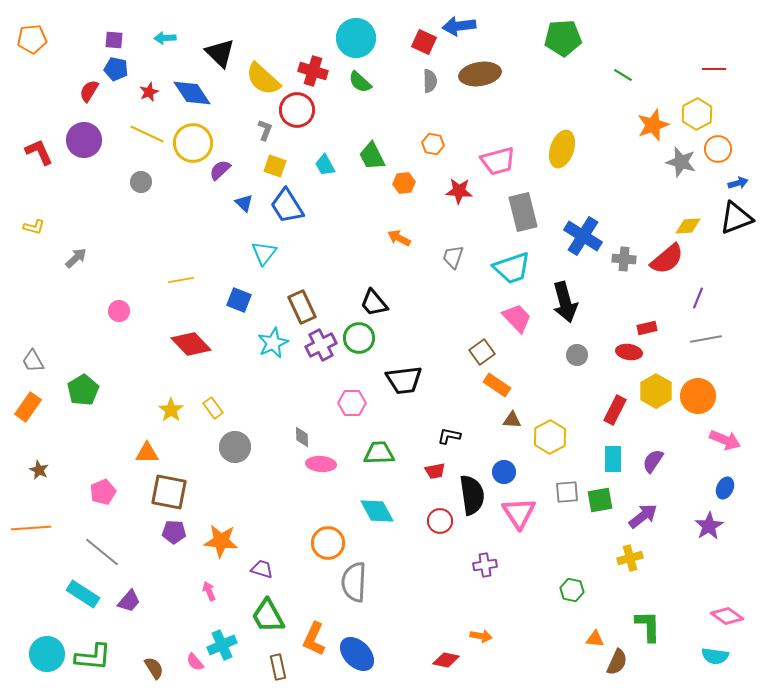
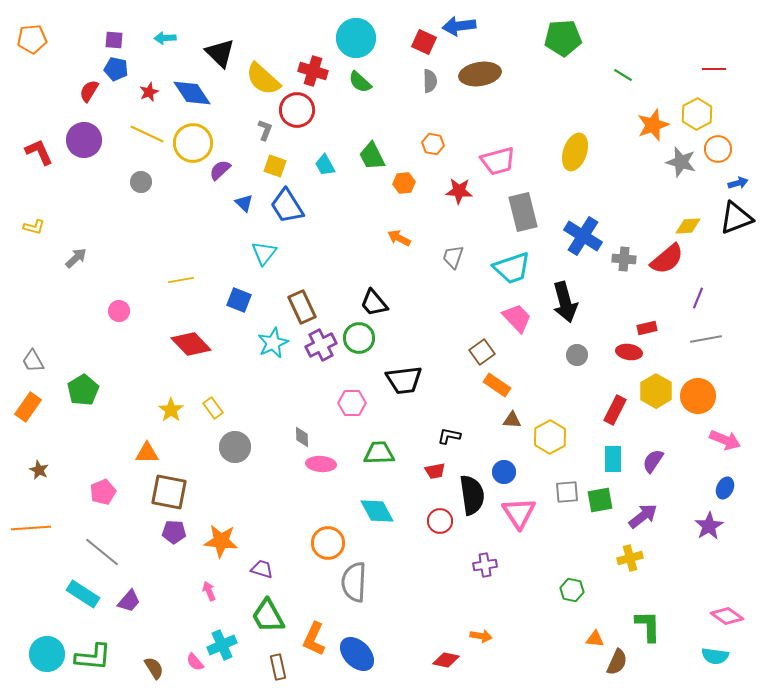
yellow ellipse at (562, 149): moved 13 px right, 3 px down
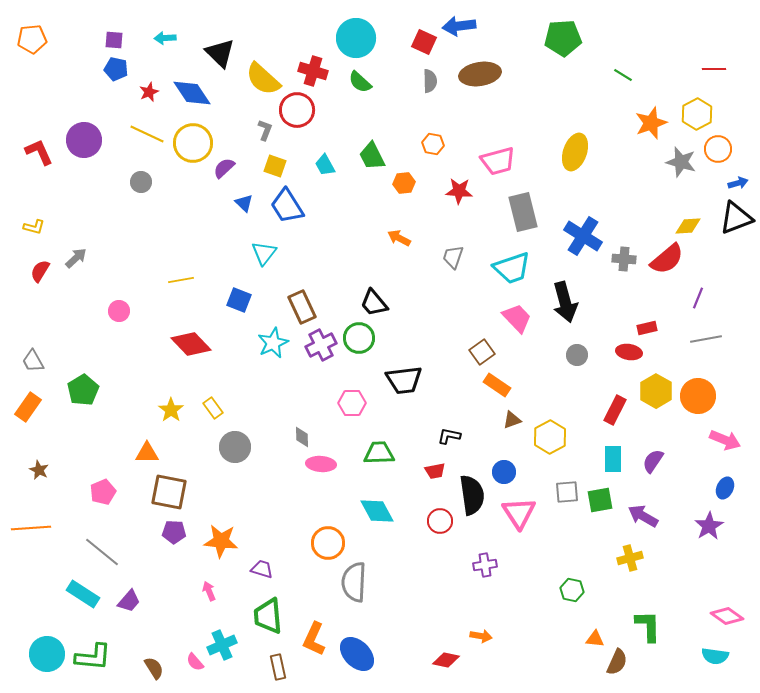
red semicircle at (89, 91): moved 49 px left, 180 px down
orange star at (653, 125): moved 2 px left, 2 px up
purple semicircle at (220, 170): moved 4 px right, 2 px up
brown triangle at (512, 420): rotated 24 degrees counterclockwise
purple arrow at (643, 516): rotated 112 degrees counterclockwise
green trapezoid at (268, 616): rotated 24 degrees clockwise
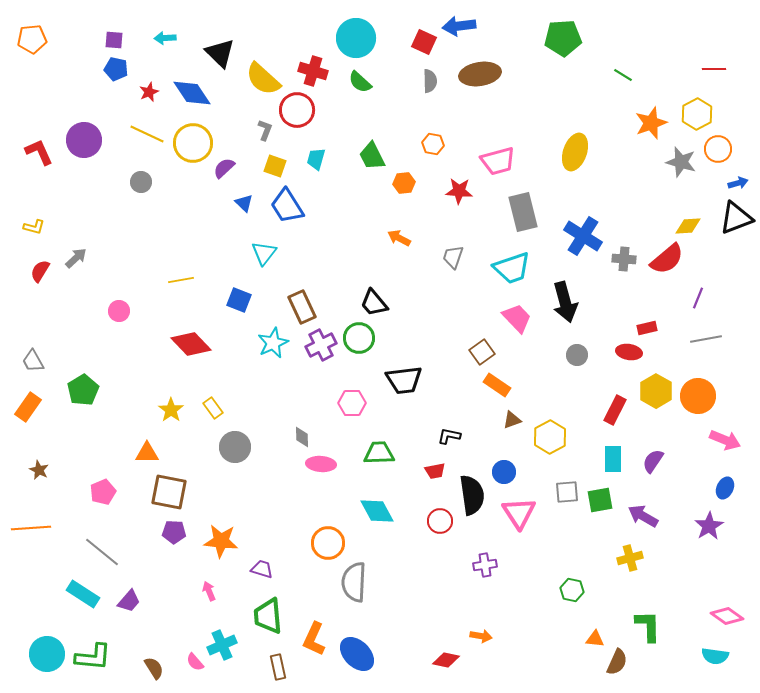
cyan trapezoid at (325, 165): moved 9 px left, 6 px up; rotated 45 degrees clockwise
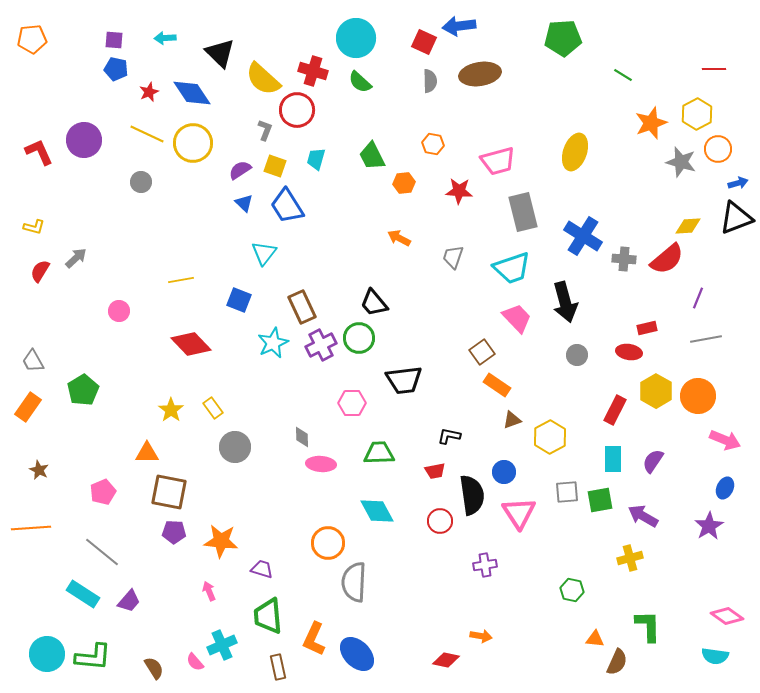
purple semicircle at (224, 168): moved 16 px right, 2 px down; rotated 10 degrees clockwise
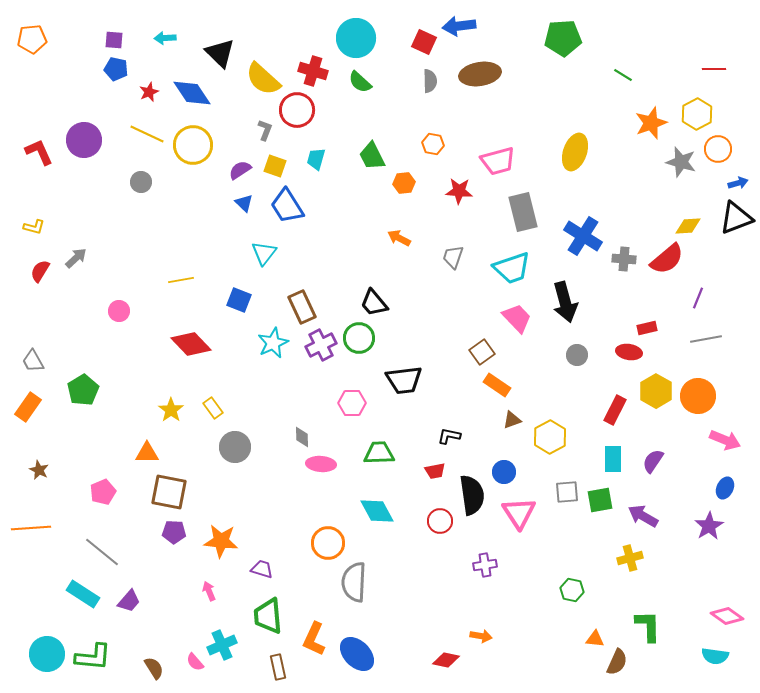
yellow circle at (193, 143): moved 2 px down
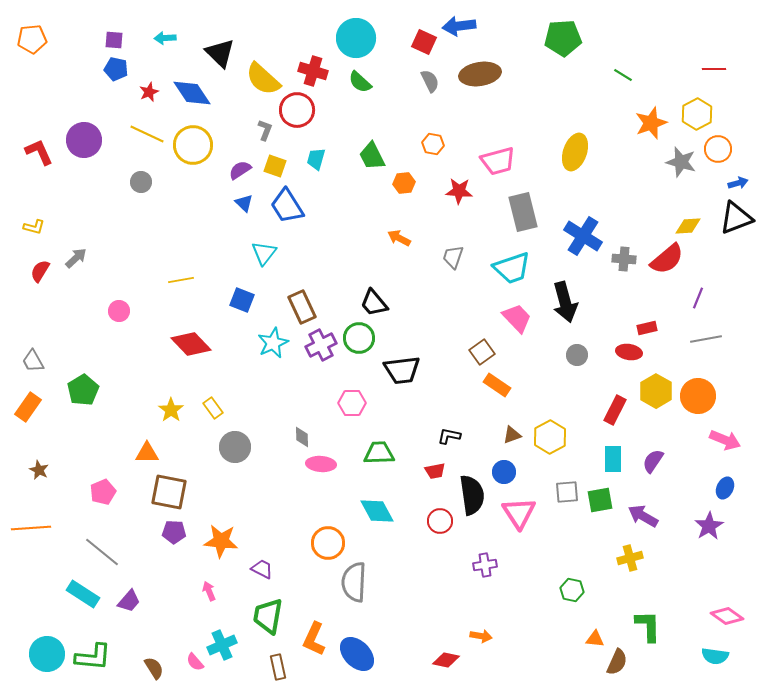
gray semicircle at (430, 81): rotated 25 degrees counterclockwise
blue square at (239, 300): moved 3 px right
black trapezoid at (404, 380): moved 2 px left, 10 px up
brown triangle at (512, 420): moved 15 px down
purple trapezoid at (262, 569): rotated 10 degrees clockwise
green trapezoid at (268, 616): rotated 15 degrees clockwise
